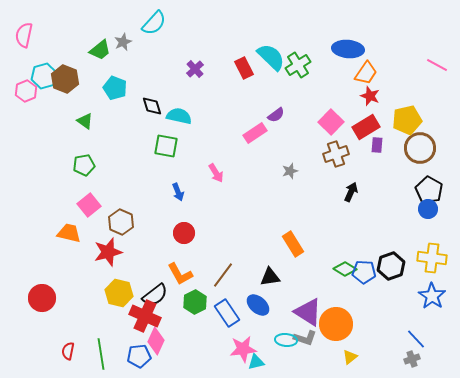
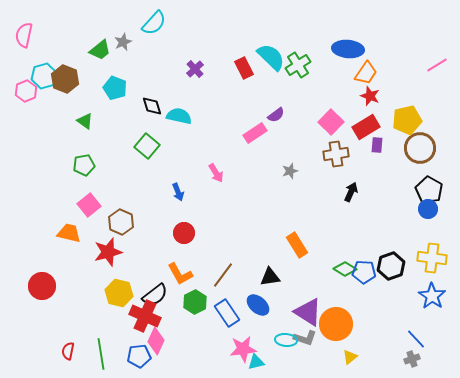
pink line at (437, 65): rotated 60 degrees counterclockwise
green square at (166, 146): moved 19 px left; rotated 30 degrees clockwise
brown cross at (336, 154): rotated 10 degrees clockwise
orange rectangle at (293, 244): moved 4 px right, 1 px down
red circle at (42, 298): moved 12 px up
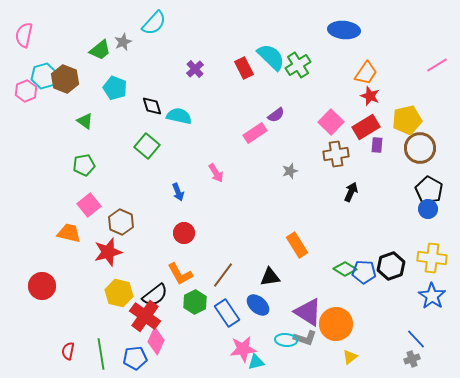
blue ellipse at (348, 49): moved 4 px left, 19 px up
red cross at (145, 316): rotated 12 degrees clockwise
blue pentagon at (139, 356): moved 4 px left, 2 px down
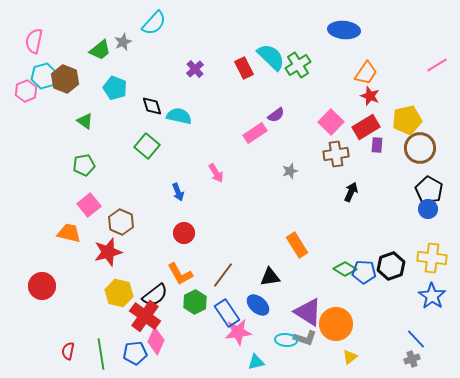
pink semicircle at (24, 35): moved 10 px right, 6 px down
pink star at (243, 349): moved 5 px left, 17 px up
blue pentagon at (135, 358): moved 5 px up
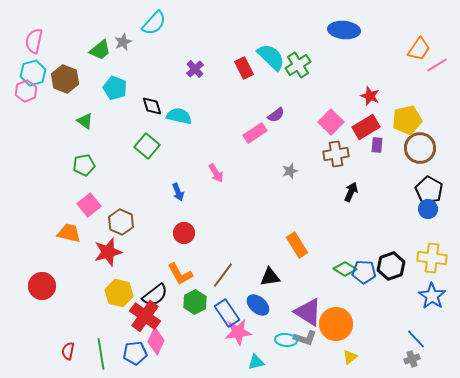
orange trapezoid at (366, 73): moved 53 px right, 24 px up
cyan hexagon at (44, 76): moved 11 px left, 3 px up
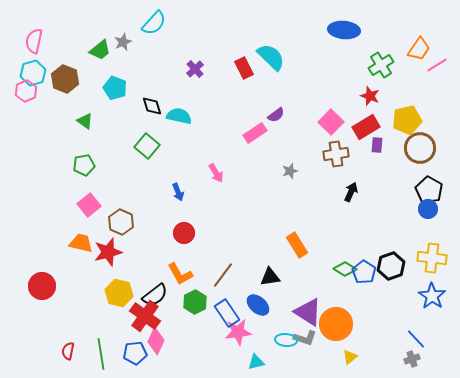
green cross at (298, 65): moved 83 px right
orange trapezoid at (69, 233): moved 12 px right, 10 px down
blue pentagon at (364, 272): rotated 30 degrees clockwise
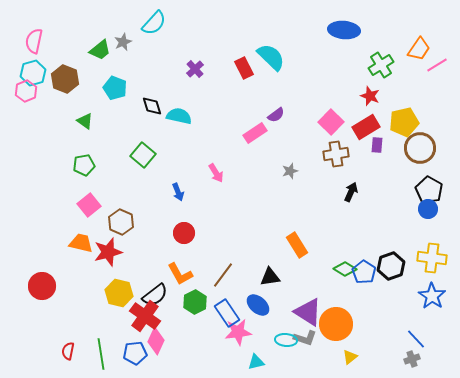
yellow pentagon at (407, 120): moved 3 px left, 2 px down
green square at (147, 146): moved 4 px left, 9 px down
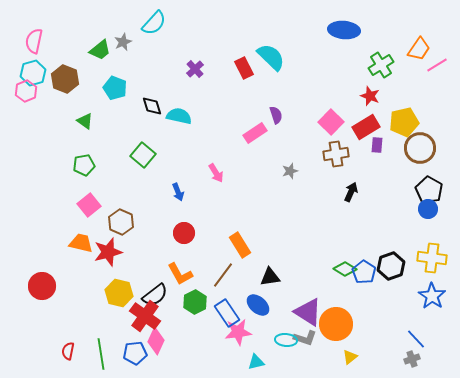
purple semicircle at (276, 115): rotated 72 degrees counterclockwise
orange rectangle at (297, 245): moved 57 px left
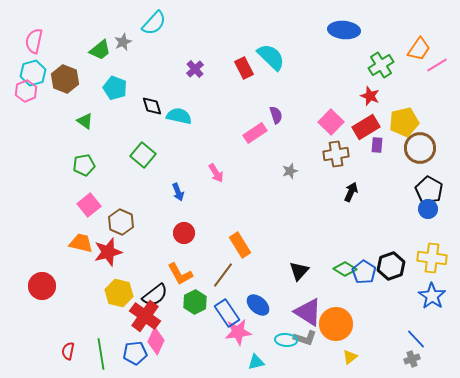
black triangle at (270, 277): moved 29 px right, 6 px up; rotated 40 degrees counterclockwise
